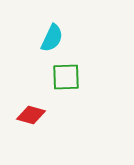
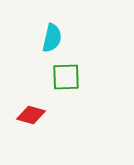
cyan semicircle: rotated 12 degrees counterclockwise
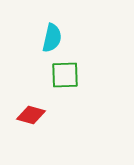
green square: moved 1 px left, 2 px up
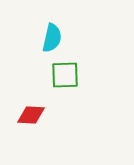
red diamond: rotated 12 degrees counterclockwise
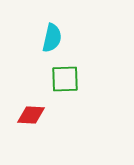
green square: moved 4 px down
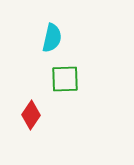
red diamond: rotated 60 degrees counterclockwise
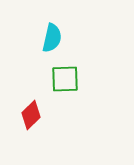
red diamond: rotated 12 degrees clockwise
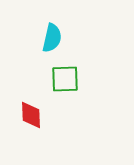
red diamond: rotated 48 degrees counterclockwise
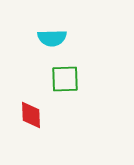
cyan semicircle: rotated 76 degrees clockwise
